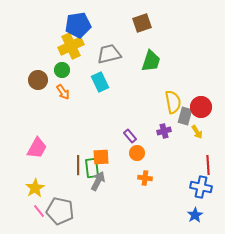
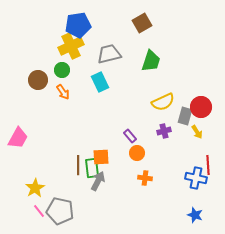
brown square: rotated 12 degrees counterclockwise
yellow semicircle: moved 10 px left; rotated 75 degrees clockwise
pink trapezoid: moved 19 px left, 10 px up
blue cross: moved 5 px left, 9 px up
blue star: rotated 21 degrees counterclockwise
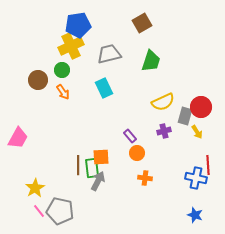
cyan rectangle: moved 4 px right, 6 px down
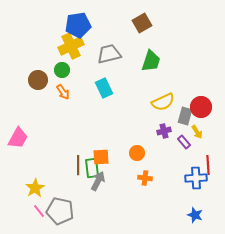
purple rectangle: moved 54 px right, 6 px down
blue cross: rotated 15 degrees counterclockwise
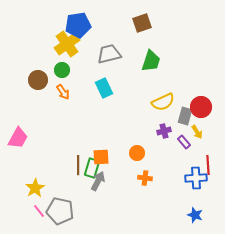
brown square: rotated 12 degrees clockwise
yellow cross: moved 4 px left, 2 px up; rotated 10 degrees counterclockwise
green rectangle: rotated 24 degrees clockwise
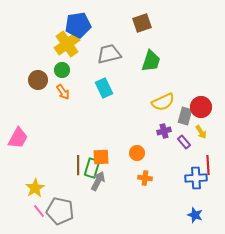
yellow arrow: moved 4 px right
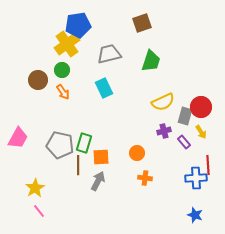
green rectangle: moved 8 px left, 25 px up
gray pentagon: moved 66 px up
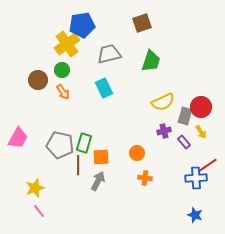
blue pentagon: moved 4 px right
red line: rotated 60 degrees clockwise
yellow star: rotated 12 degrees clockwise
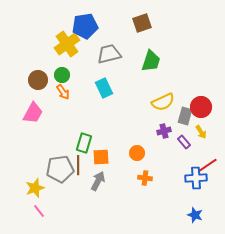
blue pentagon: moved 3 px right, 1 px down
green circle: moved 5 px down
pink trapezoid: moved 15 px right, 25 px up
gray pentagon: moved 24 px down; rotated 20 degrees counterclockwise
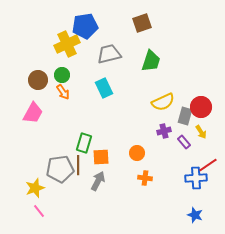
yellow cross: rotated 10 degrees clockwise
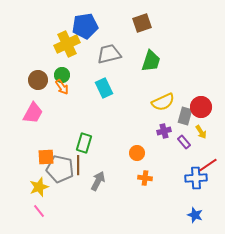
orange arrow: moved 1 px left, 5 px up
orange square: moved 55 px left
gray pentagon: rotated 20 degrees clockwise
yellow star: moved 4 px right, 1 px up
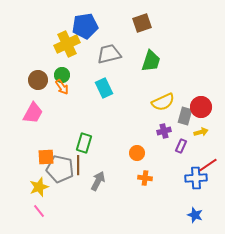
yellow arrow: rotated 72 degrees counterclockwise
purple rectangle: moved 3 px left, 4 px down; rotated 64 degrees clockwise
